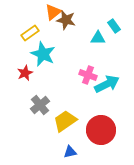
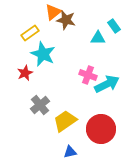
red circle: moved 1 px up
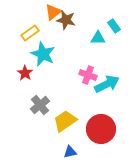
red star: rotated 14 degrees counterclockwise
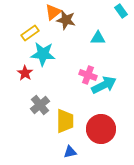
cyan rectangle: moved 7 px right, 15 px up
cyan star: rotated 20 degrees counterclockwise
cyan arrow: moved 3 px left, 1 px down
yellow trapezoid: rotated 125 degrees clockwise
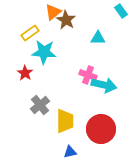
brown star: rotated 18 degrees clockwise
cyan star: moved 1 px right, 2 px up
cyan arrow: rotated 40 degrees clockwise
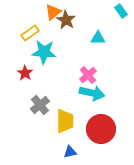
pink cross: rotated 30 degrees clockwise
cyan arrow: moved 12 px left, 8 px down
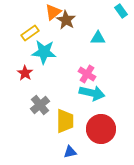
pink cross: moved 1 px left, 1 px up; rotated 18 degrees counterclockwise
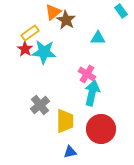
red star: moved 24 px up
cyan arrow: rotated 90 degrees counterclockwise
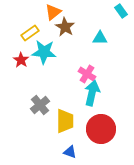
brown star: moved 1 px left, 7 px down
cyan triangle: moved 2 px right
red star: moved 4 px left, 11 px down
blue triangle: rotated 32 degrees clockwise
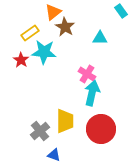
gray cross: moved 26 px down
blue triangle: moved 16 px left, 3 px down
